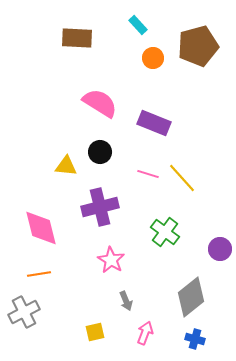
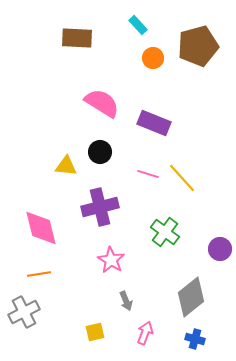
pink semicircle: moved 2 px right
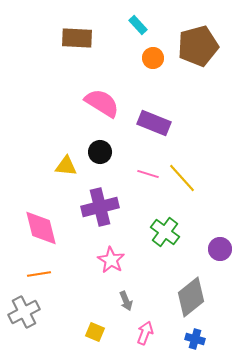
yellow square: rotated 36 degrees clockwise
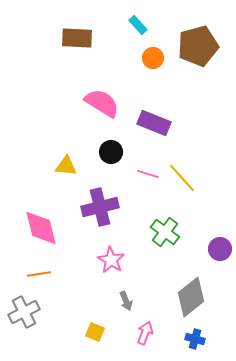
black circle: moved 11 px right
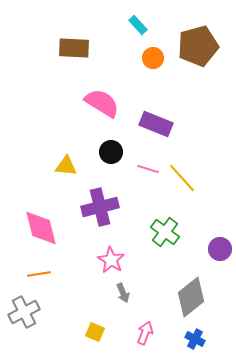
brown rectangle: moved 3 px left, 10 px down
purple rectangle: moved 2 px right, 1 px down
pink line: moved 5 px up
gray arrow: moved 3 px left, 8 px up
blue cross: rotated 12 degrees clockwise
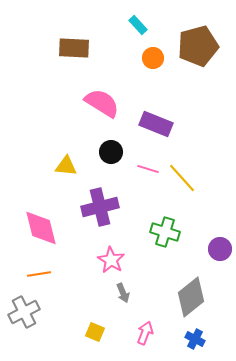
green cross: rotated 20 degrees counterclockwise
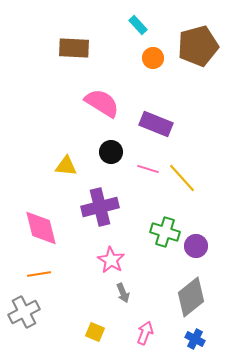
purple circle: moved 24 px left, 3 px up
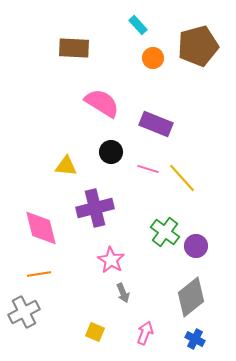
purple cross: moved 5 px left, 1 px down
green cross: rotated 20 degrees clockwise
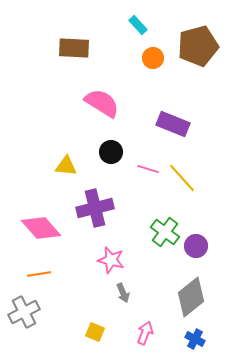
purple rectangle: moved 17 px right
pink diamond: rotated 27 degrees counterclockwise
pink star: rotated 16 degrees counterclockwise
